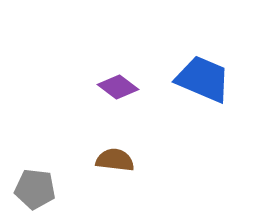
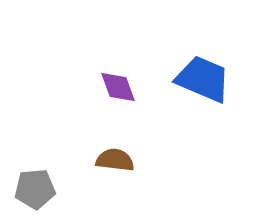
purple diamond: rotated 33 degrees clockwise
gray pentagon: rotated 12 degrees counterclockwise
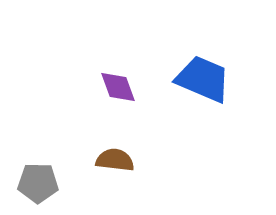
gray pentagon: moved 3 px right, 6 px up; rotated 6 degrees clockwise
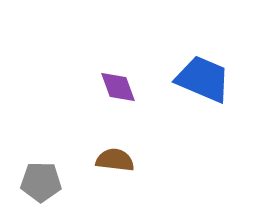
gray pentagon: moved 3 px right, 1 px up
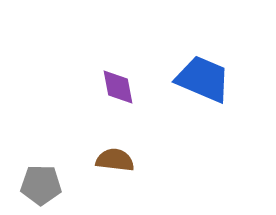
purple diamond: rotated 9 degrees clockwise
gray pentagon: moved 3 px down
